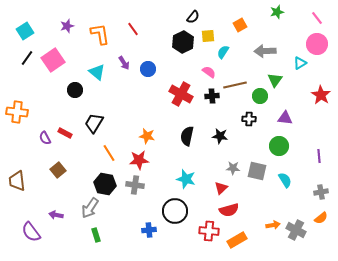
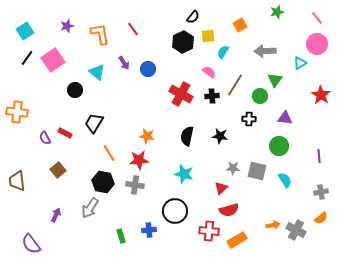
brown line at (235, 85): rotated 45 degrees counterclockwise
cyan star at (186, 179): moved 2 px left, 5 px up
black hexagon at (105, 184): moved 2 px left, 2 px up
purple arrow at (56, 215): rotated 104 degrees clockwise
purple semicircle at (31, 232): moved 12 px down
green rectangle at (96, 235): moved 25 px right, 1 px down
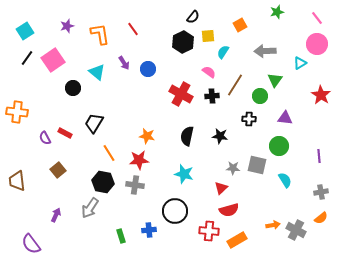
black circle at (75, 90): moved 2 px left, 2 px up
gray square at (257, 171): moved 6 px up
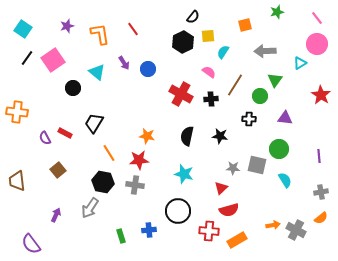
orange square at (240, 25): moved 5 px right; rotated 16 degrees clockwise
cyan square at (25, 31): moved 2 px left, 2 px up; rotated 24 degrees counterclockwise
black cross at (212, 96): moved 1 px left, 3 px down
green circle at (279, 146): moved 3 px down
black circle at (175, 211): moved 3 px right
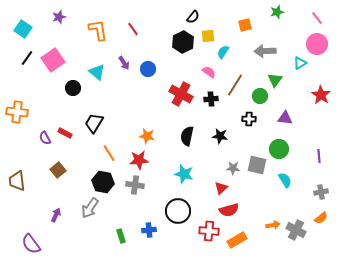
purple star at (67, 26): moved 8 px left, 9 px up
orange L-shape at (100, 34): moved 2 px left, 4 px up
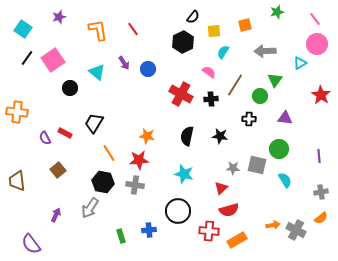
pink line at (317, 18): moved 2 px left, 1 px down
yellow square at (208, 36): moved 6 px right, 5 px up
black circle at (73, 88): moved 3 px left
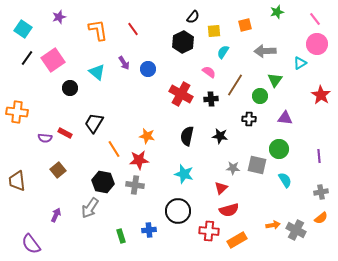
purple semicircle at (45, 138): rotated 56 degrees counterclockwise
orange line at (109, 153): moved 5 px right, 4 px up
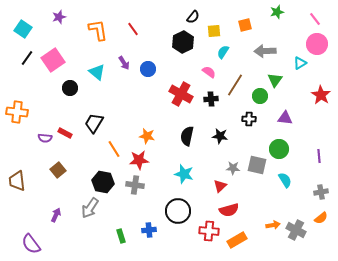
red triangle at (221, 188): moved 1 px left, 2 px up
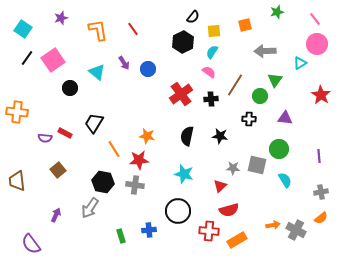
purple star at (59, 17): moved 2 px right, 1 px down
cyan semicircle at (223, 52): moved 11 px left
red cross at (181, 94): rotated 25 degrees clockwise
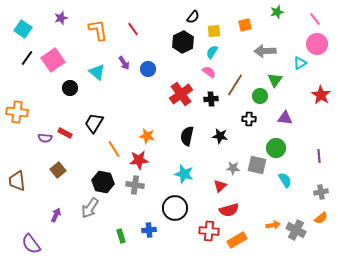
green circle at (279, 149): moved 3 px left, 1 px up
black circle at (178, 211): moved 3 px left, 3 px up
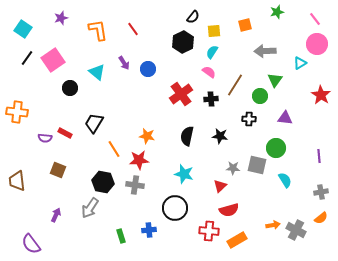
brown square at (58, 170): rotated 28 degrees counterclockwise
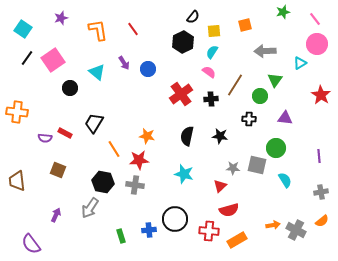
green star at (277, 12): moved 6 px right
black circle at (175, 208): moved 11 px down
orange semicircle at (321, 218): moved 1 px right, 3 px down
